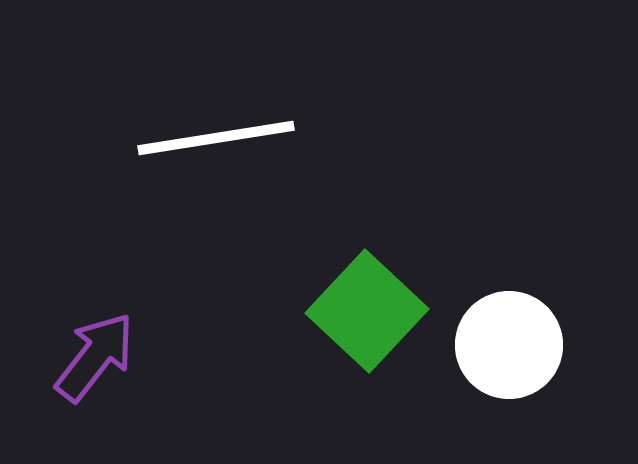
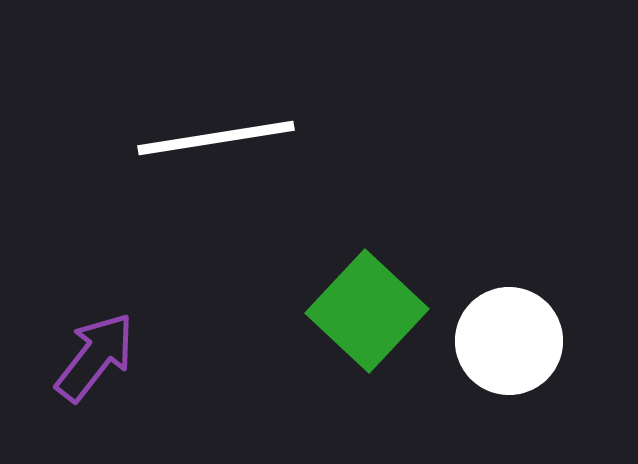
white circle: moved 4 px up
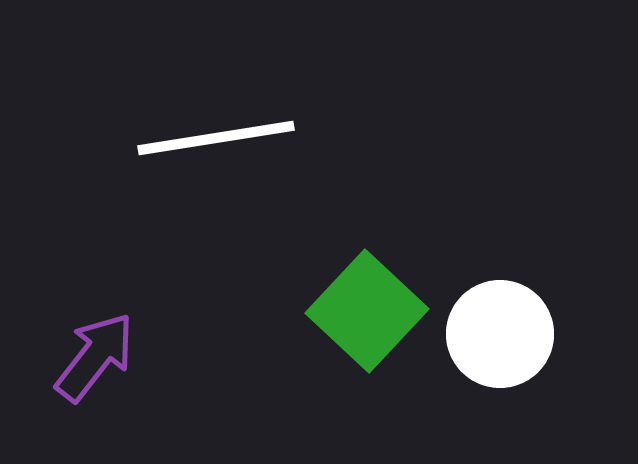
white circle: moved 9 px left, 7 px up
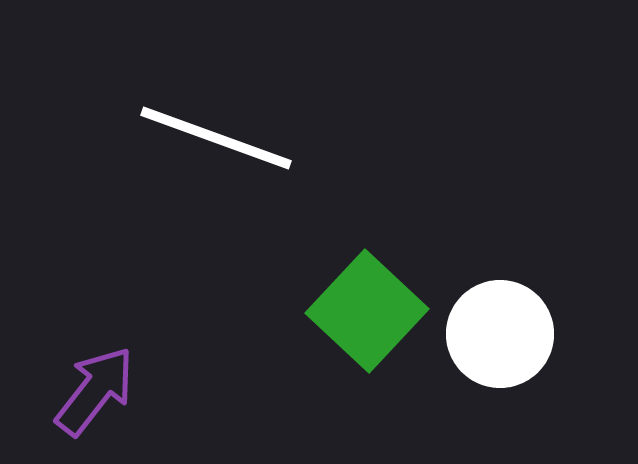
white line: rotated 29 degrees clockwise
purple arrow: moved 34 px down
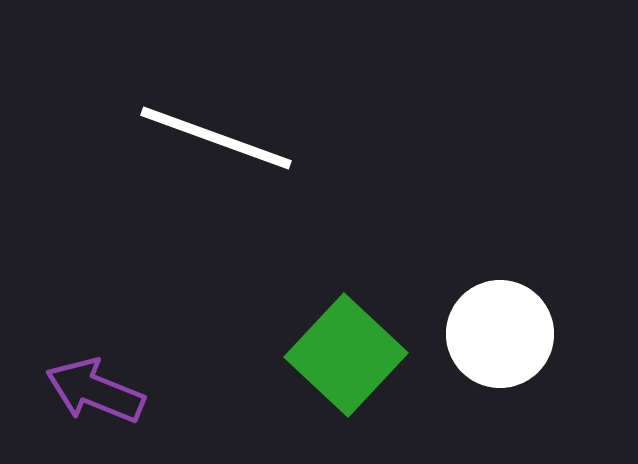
green square: moved 21 px left, 44 px down
purple arrow: rotated 106 degrees counterclockwise
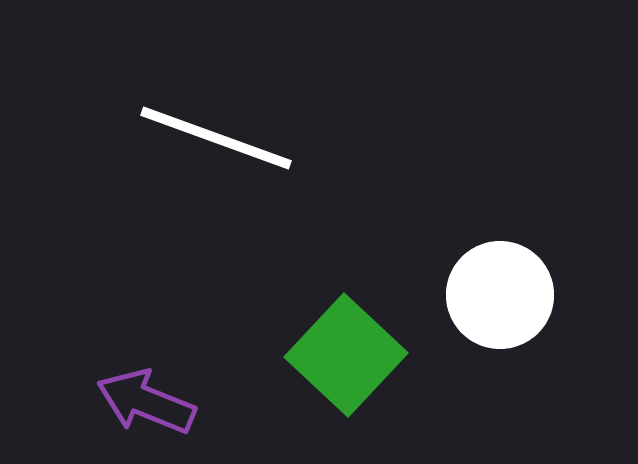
white circle: moved 39 px up
purple arrow: moved 51 px right, 11 px down
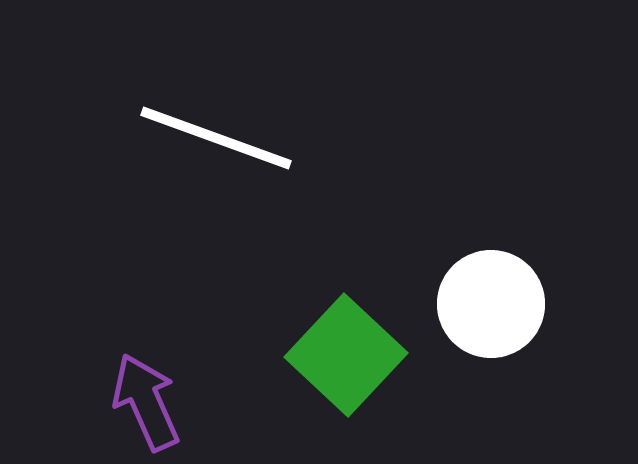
white circle: moved 9 px left, 9 px down
purple arrow: rotated 44 degrees clockwise
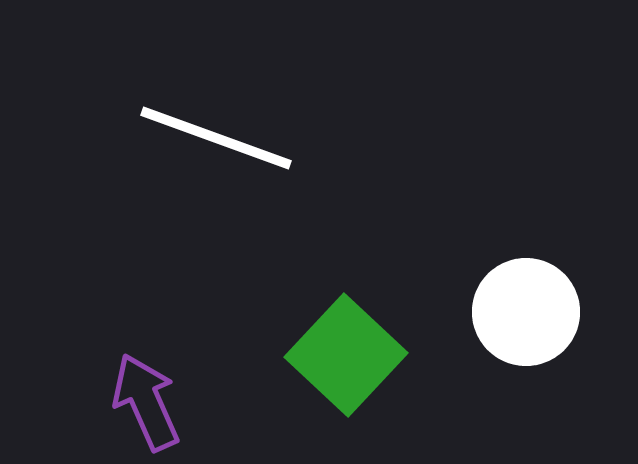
white circle: moved 35 px right, 8 px down
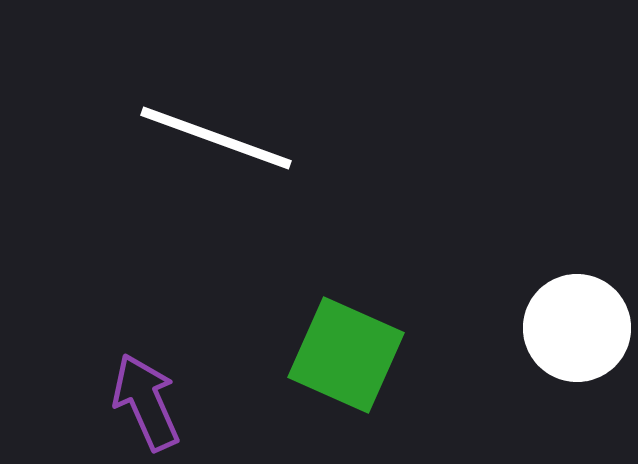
white circle: moved 51 px right, 16 px down
green square: rotated 19 degrees counterclockwise
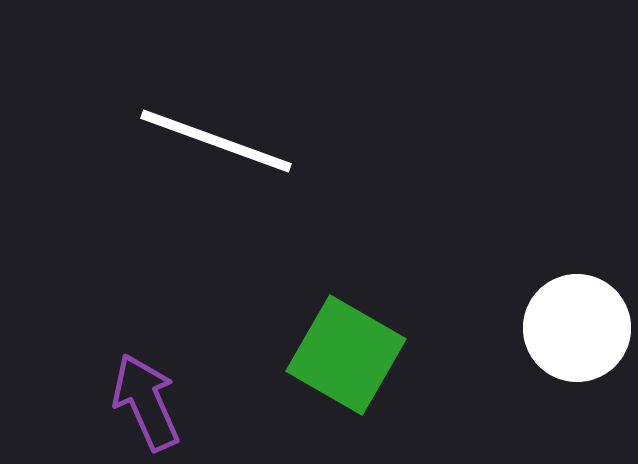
white line: moved 3 px down
green square: rotated 6 degrees clockwise
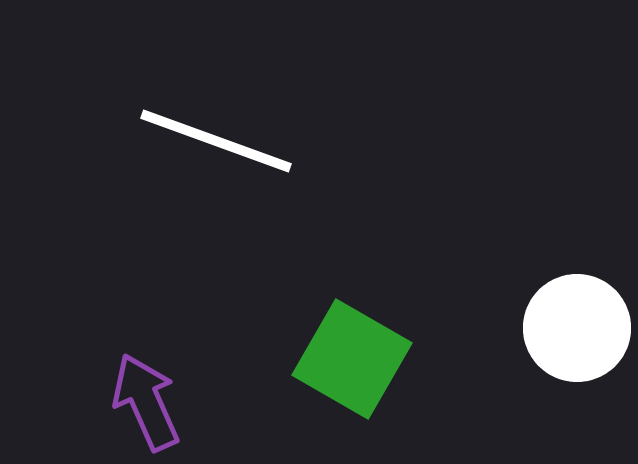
green square: moved 6 px right, 4 px down
